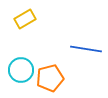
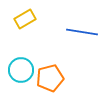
blue line: moved 4 px left, 17 px up
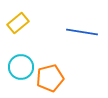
yellow rectangle: moved 7 px left, 4 px down; rotated 10 degrees counterclockwise
cyan circle: moved 3 px up
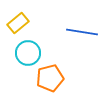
cyan circle: moved 7 px right, 14 px up
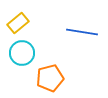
cyan circle: moved 6 px left
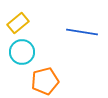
cyan circle: moved 1 px up
orange pentagon: moved 5 px left, 3 px down
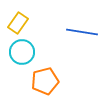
yellow rectangle: rotated 15 degrees counterclockwise
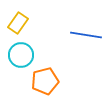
blue line: moved 4 px right, 3 px down
cyan circle: moved 1 px left, 3 px down
